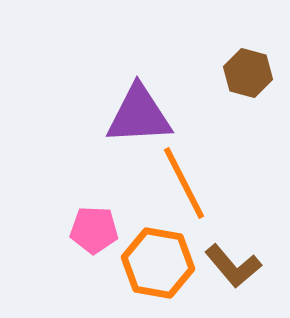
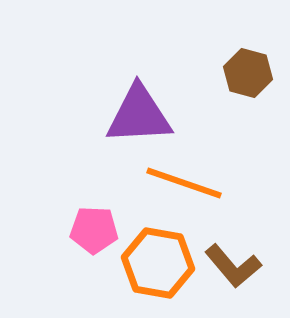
orange line: rotated 44 degrees counterclockwise
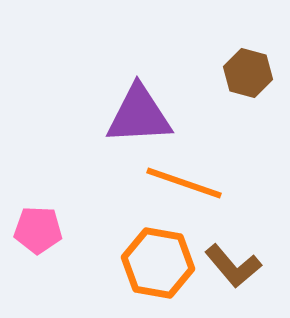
pink pentagon: moved 56 px left
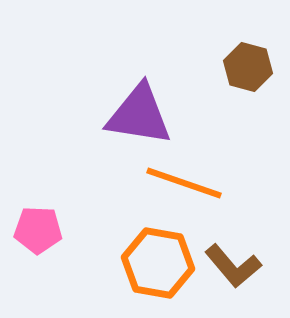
brown hexagon: moved 6 px up
purple triangle: rotated 12 degrees clockwise
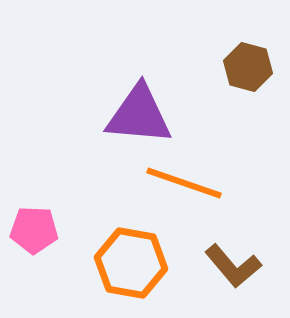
purple triangle: rotated 4 degrees counterclockwise
pink pentagon: moved 4 px left
orange hexagon: moved 27 px left
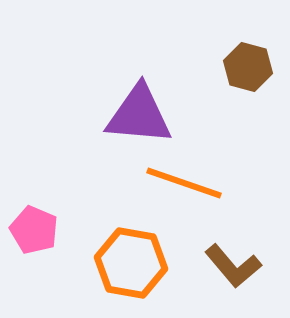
pink pentagon: rotated 21 degrees clockwise
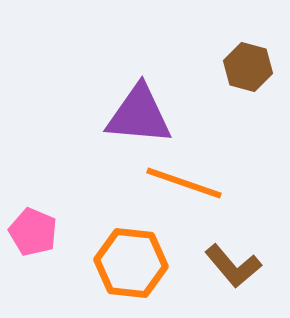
pink pentagon: moved 1 px left, 2 px down
orange hexagon: rotated 4 degrees counterclockwise
